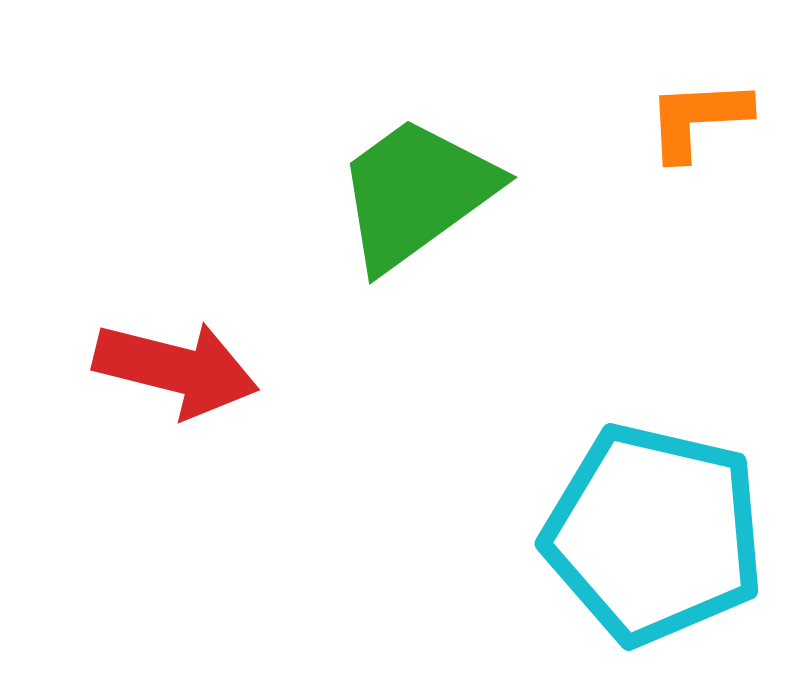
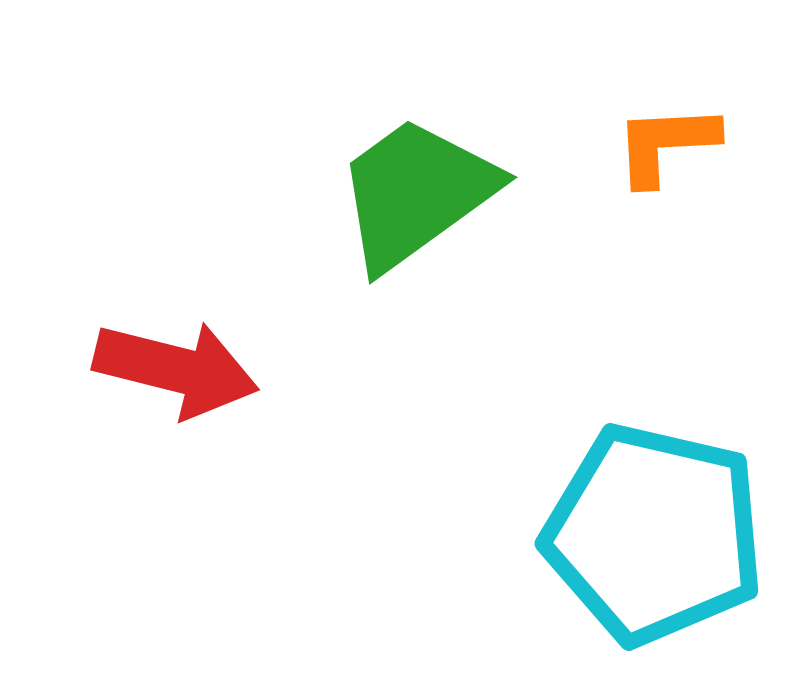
orange L-shape: moved 32 px left, 25 px down
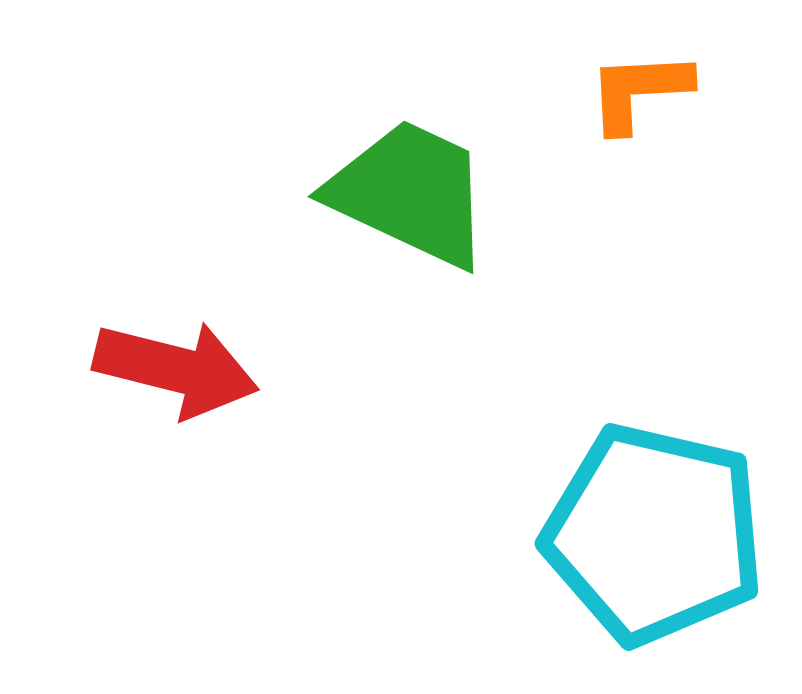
orange L-shape: moved 27 px left, 53 px up
green trapezoid: moved 6 px left; rotated 61 degrees clockwise
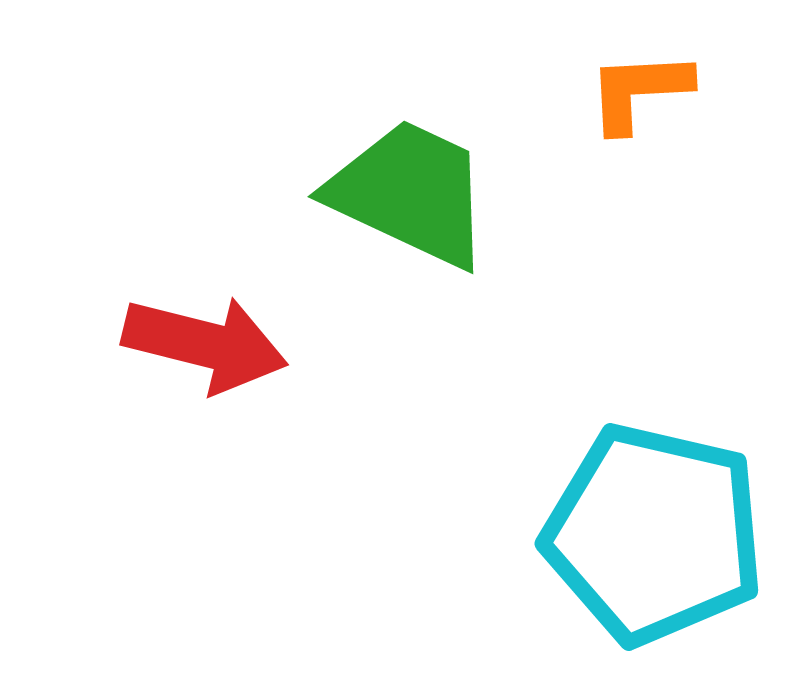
red arrow: moved 29 px right, 25 px up
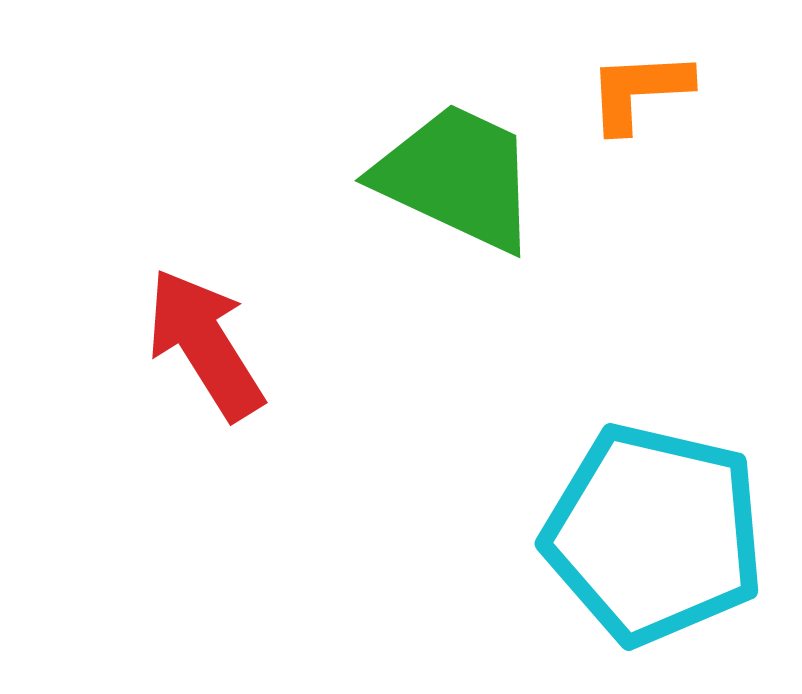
green trapezoid: moved 47 px right, 16 px up
red arrow: rotated 136 degrees counterclockwise
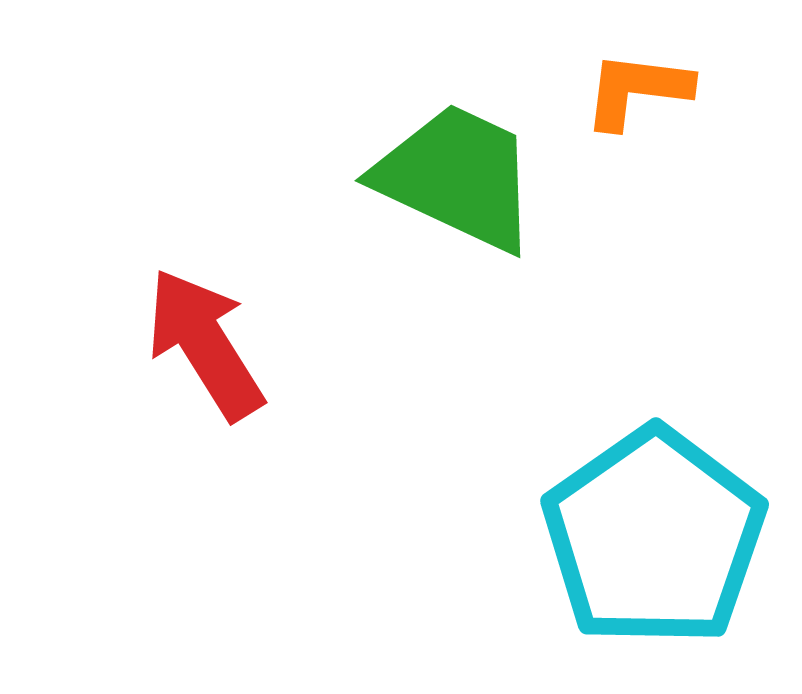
orange L-shape: moved 2 px left, 1 px up; rotated 10 degrees clockwise
cyan pentagon: moved 3 px down; rotated 24 degrees clockwise
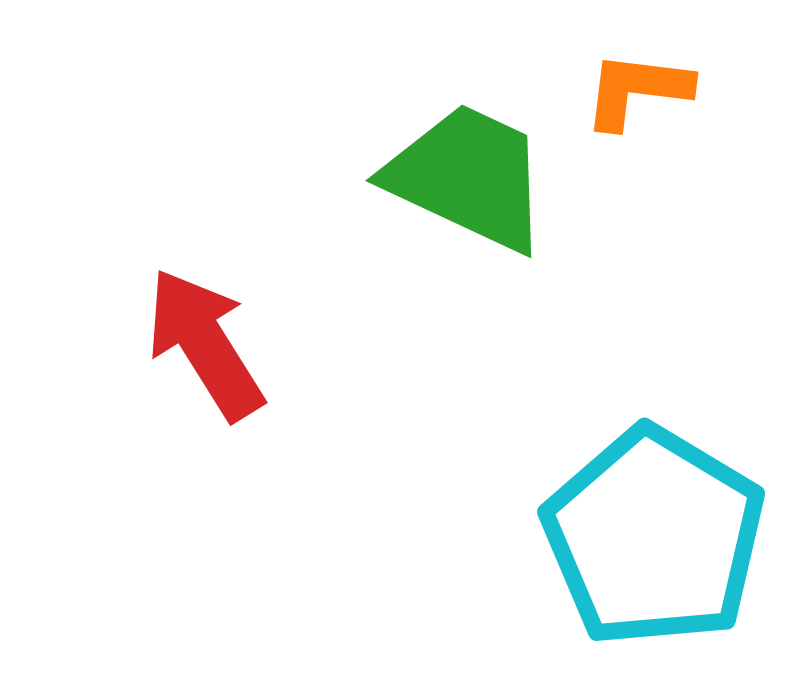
green trapezoid: moved 11 px right
cyan pentagon: rotated 6 degrees counterclockwise
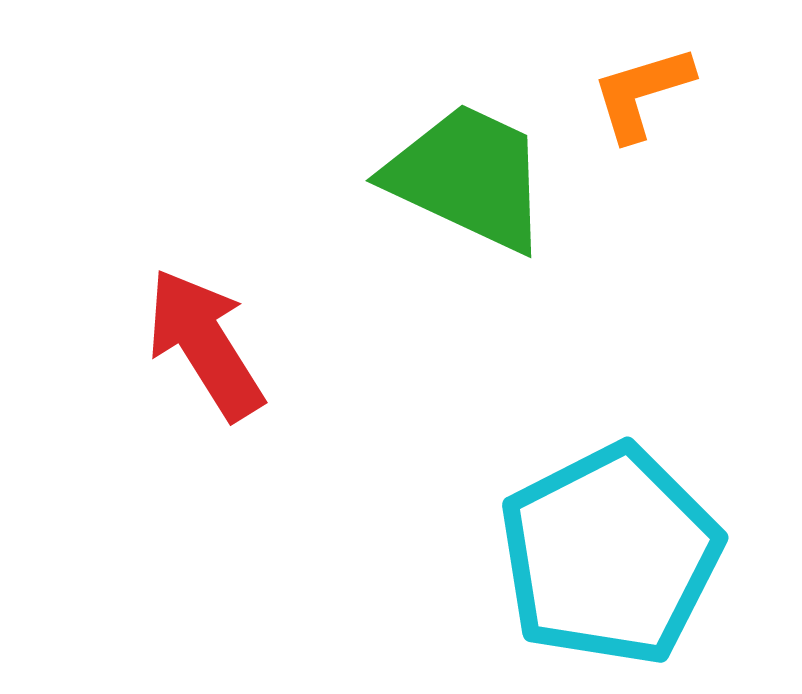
orange L-shape: moved 5 px right, 3 px down; rotated 24 degrees counterclockwise
cyan pentagon: moved 44 px left, 18 px down; rotated 14 degrees clockwise
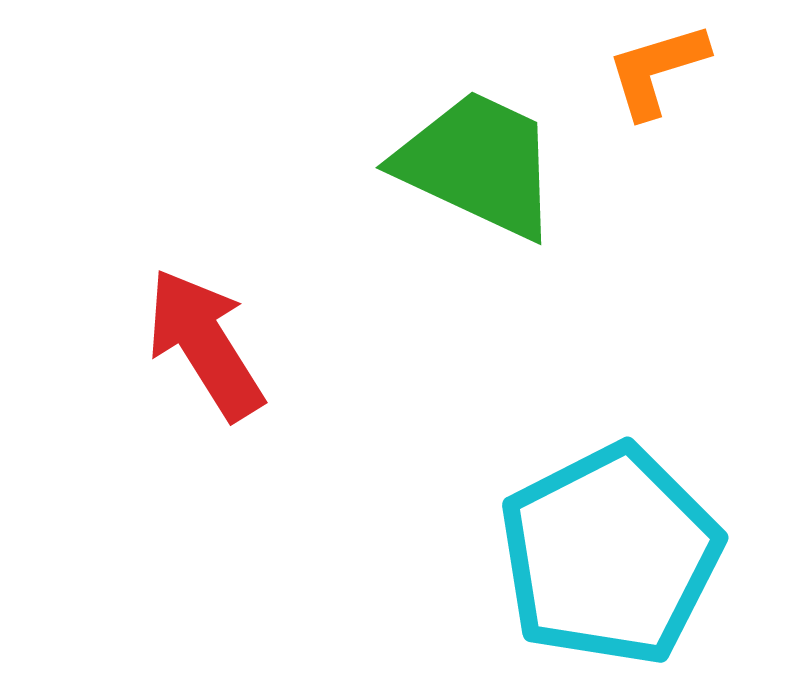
orange L-shape: moved 15 px right, 23 px up
green trapezoid: moved 10 px right, 13 px up
